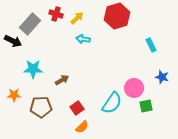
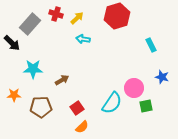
black arrow: moved 1 px left, 2 px down; rotated 18 degrees clockwise
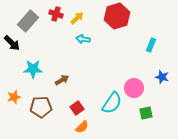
gray rectangle: moved 2 px left, 3 px up
cyan rectangle: rotated 48 degrees clockwise
orange star: moved 2 px down; rotated 16 degrees counterclockwise
green square: moved 7 px down
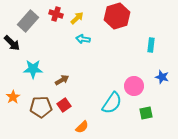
cyan rectangle: rotated 16 degrees counterclockwise
pink circle: moved 2 px up
orange star: moved 1 px left; rotated 16 degrees counterclockwise
red square: moved 13 px left, 3 px up
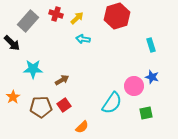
cyan rectangle: rotated 24 degrees counterclockwise
blue star: moved 10 px left
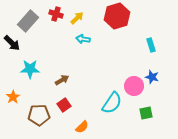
cyan star: moved 3 px left
brown pentagon: moved 2 px left, 8 px down
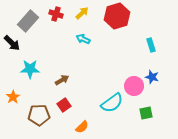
yellow arrow: moved 5 px right, 5 px up
cyan arrow: rotated 16 degrees clockwise
cyan semicircle: rotated 20 degrees clockwise
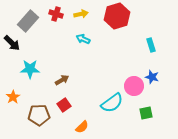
yellow arrow: moved 1 px left, 1 px down; rotated 32 degrees clockwise
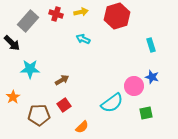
yellow arrow: moved 2 px up
